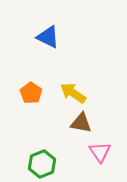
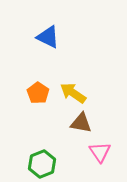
orange pentagon: moved 7 px right
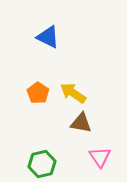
pink triangle: moved 5 px down
green hexagon: rotated 8 degrees clockwise
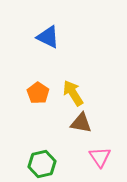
yellow arrow: rotated 24 degrees clockwise
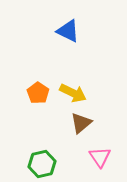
blue triangle: moved 20 px right, 6 px up
yellow arrow: rotated 148 degrees clockwise
brown triangle: rotated 50 degrees counterclockwise
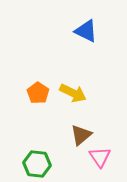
blue triangle: moved 18 px right
brown triangle: moved 12 px down
green hexagon: moved 5 px left; rotated 20 degrees clockwise
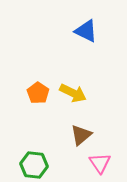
pink triangle: moved 6 px down
green hexagon: moved 3 px left, 1 px down
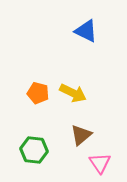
orange pentagon: rotated 20 degrees counterclockwise
green hexagon: moved 15 px up
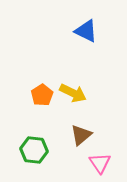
orange pentagon: moved 4 px right, 2 px down; rotated 25 degrees clockwise
